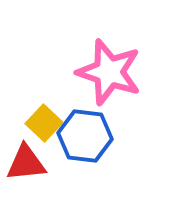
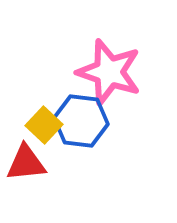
yellow square: moved 2 px down
blue hexagon: moved 4 px left, 15 px up
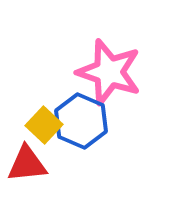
blue hexagon: rotated 16 degrees clockwise
red triangle: moved 1 px right, 1 px down
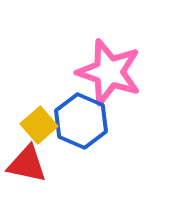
yellow square: moved 5 px left; rotated 6 degrees clockwise
red triangle: rotated 18 degrees clockwise
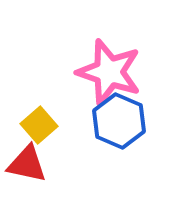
blue hexagon: moved 38 px right
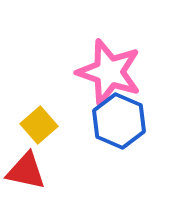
red triangle: moved 1 px left, 7 px down
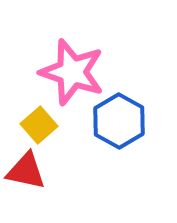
pink star: moved 37 px left
blue hexagon: rotated 6 degrees clockwise
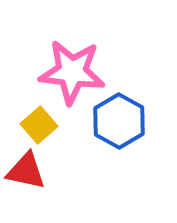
pink star: rotated 12 degrees counterclockwise
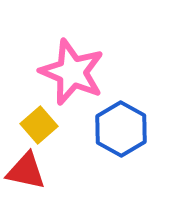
pink star: rotated 16 degrees clockwise
blue hexagon: moved 2 px right, 8 px down
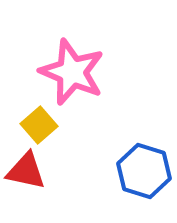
blue hexagon: moved 23 px right, 42 px down; rotated 12 degrees counterclockwise
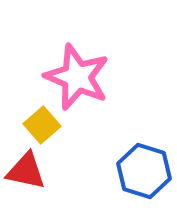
pink star: moved 5 px right, 5 px down
yellow square: moved 3 px right
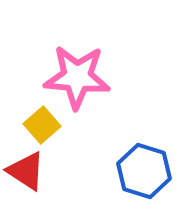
pink star: rotated 18 degrees counterclockwise
red triangle: rotated 21 degrees clockwise
